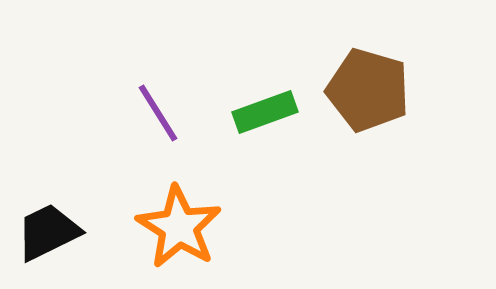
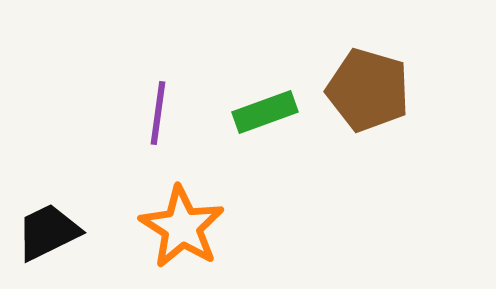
purple line: rotated 40 degrees clockwise
orange star: moved 3 px right
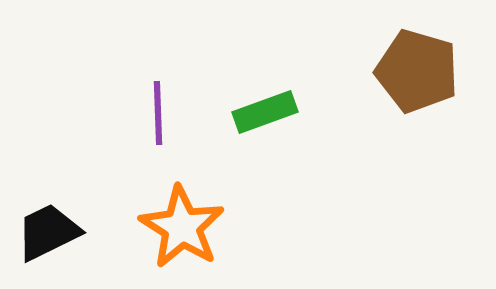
brown pentagon: moved 49 px right, 19 px up
purple line: rotated 10 degrees counterclockwise
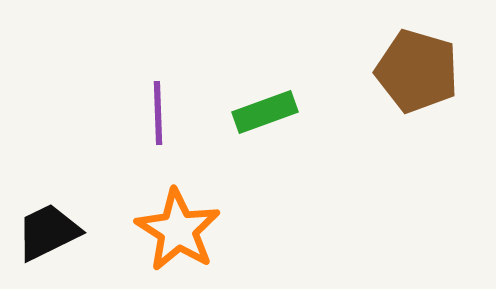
orange star: moved 4 px left, 3 px down
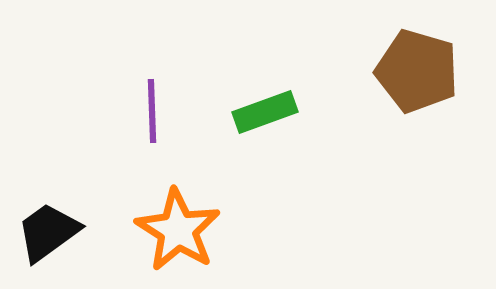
purple line: moved 6 px left, 2 px up
black trapezoid: rotated 10 degrees counterclockwise
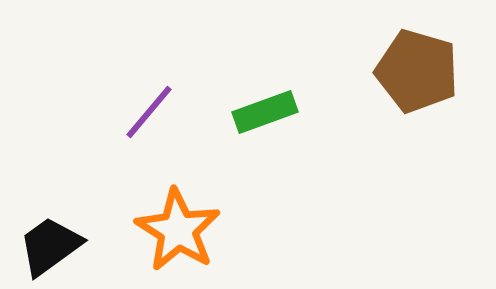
purple line: moved 3 px left, 1 px down; rotated 42 degrees clockwise
black trapezoid: moved 2 px right, 14 px down
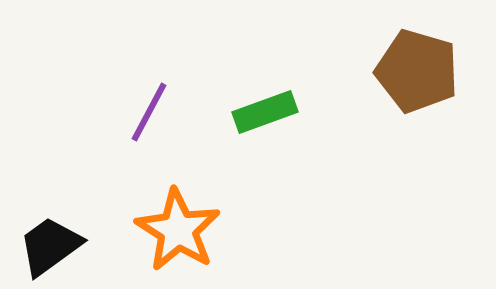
purple line: rotated 12 degrees counterclockwise
